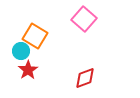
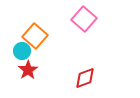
orange square: rotated 10 degrees clockwise
cyan circle: moved 1 px right
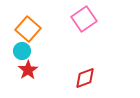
pink square: rotated 15 degrees clockwise
orange square: moved 7 px left, 7 px up
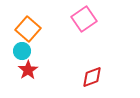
red diamond: moved 7 px right, 1 px up
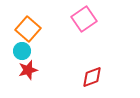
red star: rotated 18 degrees clockwise
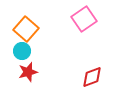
orange square: moved 2 px left
red star: moved 2 px down
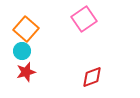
red star: moved 2 px left
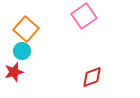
pink square: moved 3 px up
red star: moved 12 px left
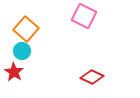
pink square: rotated 30 degrees counterclockwise
red star: rotated 24 degrees counterclockwise
red diamond: rotated 45 degrees clockwise
